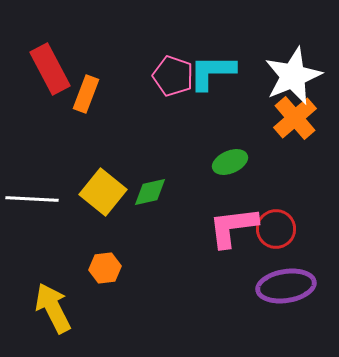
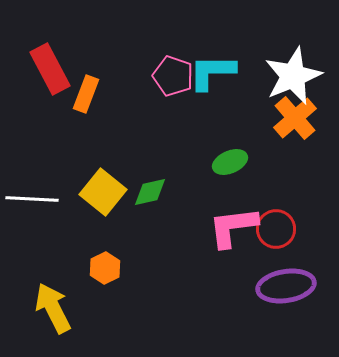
orange hexagon: rotated 20 degrees counterclockwise
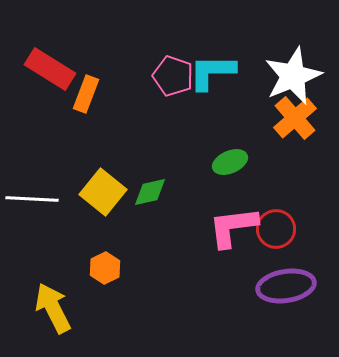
red rectangle: rotated 30 degrees counterclockwise
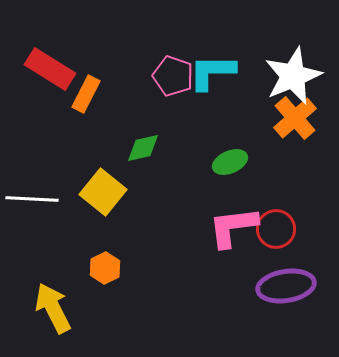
orange rectangle: rotated 6 degrees clockwise
green diamond: moved 7 px left, 44 px up
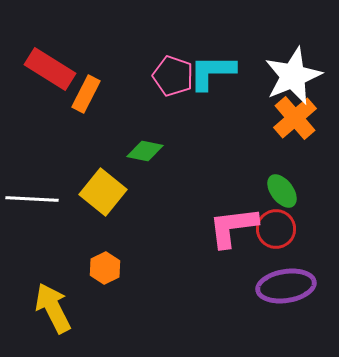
green diamond: moved 2 px right, 3 px down; rotated 24 degrees clockwise
green ellipse: moved 52 px right, 29 px down; rotated 76 degrees clockwise
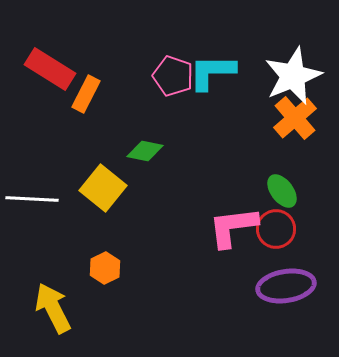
yellow square: moved 4 px up
